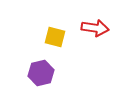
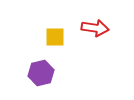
yellow square: rotated 15 degrees counterclockwise
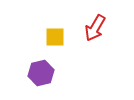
red arrow: rotated 112 degrees clockwise
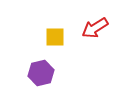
red arrow: rotated 28 degrees clockwise
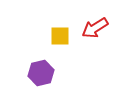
yellow square: moved 5 px right, 1 px up
